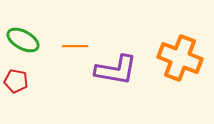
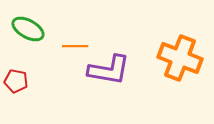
green ellipse: moved 5 px right, 11 px up
purple L-shape: moved 7 px left
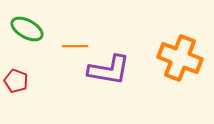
green ellipse: moved 1 px left
red pentagon: rotated 10 degrees clockwise
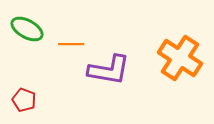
orange line: moved 4 px left, 2 px up
orange cross: rotated 12 degrees clockwise
red pentagon: moved 8 px right, 19 px down
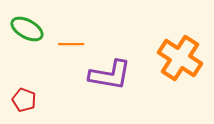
purple L-shape: moved 1 px right, 5 px down
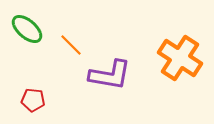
green ellipse: rotated 12 degrees clockwise
orange line: moved 1 px down; rotated 45 degrees clockwise
red pentagon: moved 9 px right; rotated 15 degrees counterclockwise
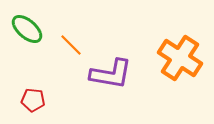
purple L-shape: moved 1 px right, 1 px up
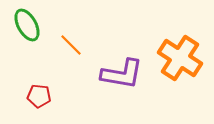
green ellipse: moved 4 px up; rotated 20 degrees clockwise
purple L-shape: moved 11 px right
red pentagon: moved 6 px right, 4 px up
